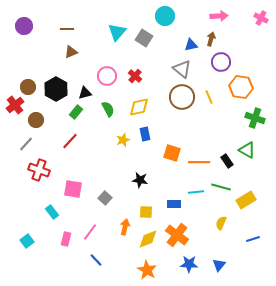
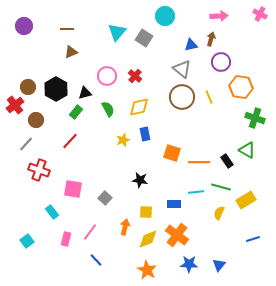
pink cross at (261, 18): moved 1 px left, 4 px up
yellow semicircle at (221, 223): moved 2 px left, 10 px up
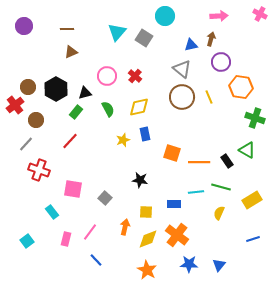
yellow rectangle at (246, 200): moved 6 px right
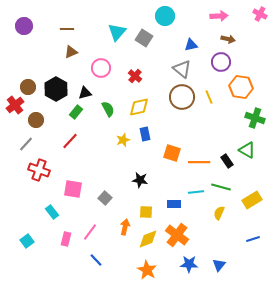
brown arrow at (211, 39): moved 17 px right; rotated 88 degrees clockwise
pink circle at (107, 76): moved 6 px left, 8 px up
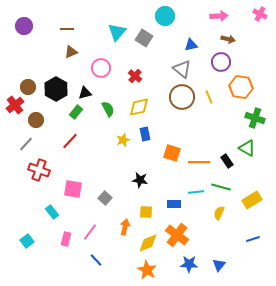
green triangle at (247, 150): moved 2 px up
yellow diamond at (148, 239): moved 4 px down
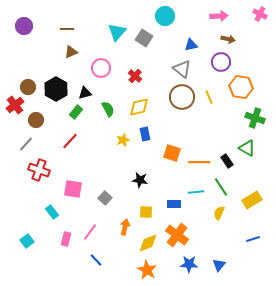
green line at (221, 187): rotated 42 degrees clockwise
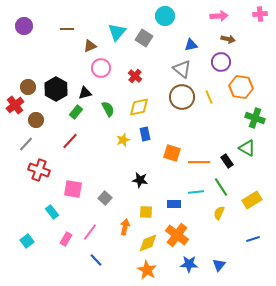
pink cross at (260, 14): rotated 32 degrees counterclockwise
brown triangle at (71, 52): moved 19 px right, 6 px up
pink rectangle at (66, 239): rotated 16 degrees clockwise
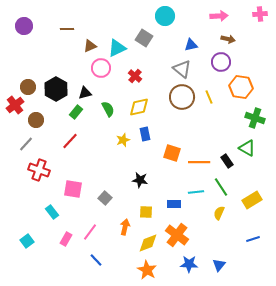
cyan triangle at (117, 32): moved 16 px down; rotated 24 degrees clockwise
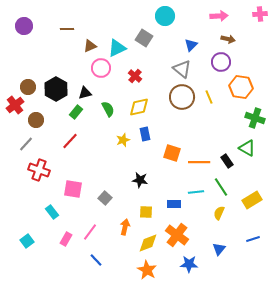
blue triangle at (191, 45): rotated 32 degrees counterclockwise
blue triangle at (219, 265): moved 16 px up
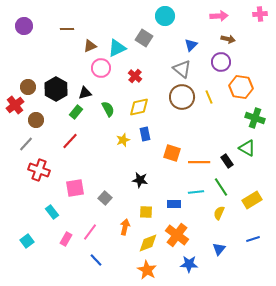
pink square at (73, 189): moved 2 px right, 1 px up; rotated 18 degrees counterclockwise
